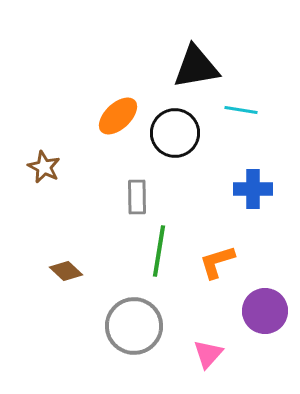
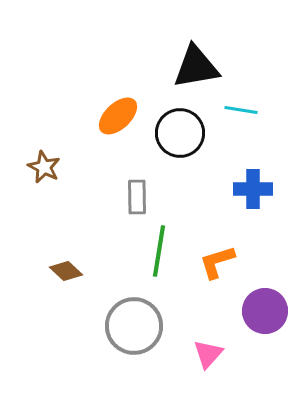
black circle: moved 5 px right
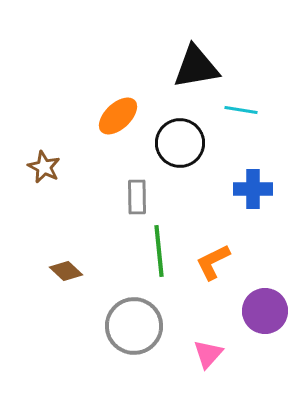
black circle: moved 10 px down
green line: rotated 15 degrees counterclockwise
orange L-shape: moved 4 px left; rotated 9 degrees counterclockwise
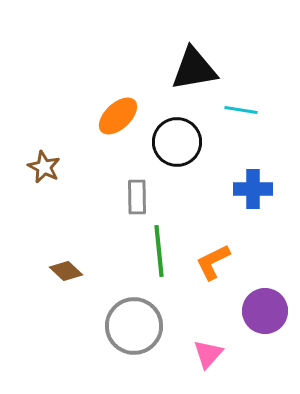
black triangle: moved 2 px left, 2 px down
black circle: moved 3 px left, 1 px up
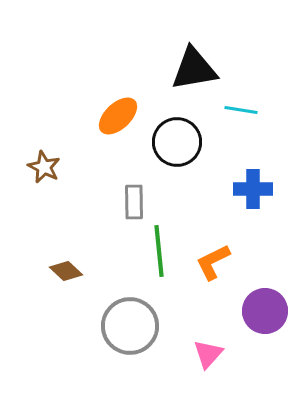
gray rectangle: moved 3 px left, 5 px down
gray circle: moved 4 px left
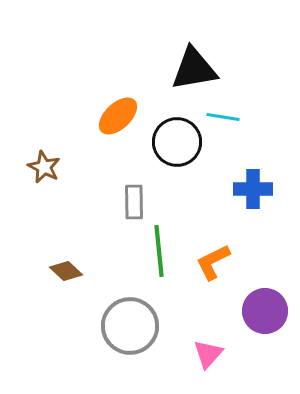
cyan line: moved 18 px left, 7 px down
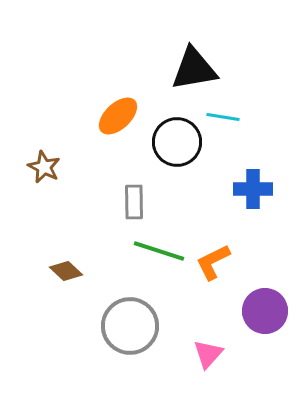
green line: rotated 66 degrees counterclockwise
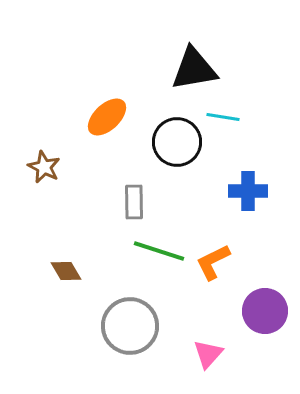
orange ellipse: moved 11 px left, 1 px down
blue cross: moved 5 px left, 2 px down
brown diamond: rotated 16 degrees clockwise
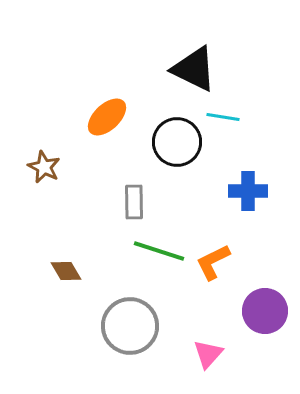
black triangle: rotated 36 degrees clockwise
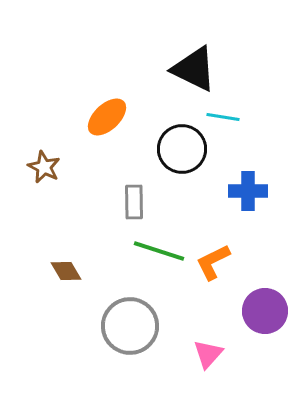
black circle: moved 5 px right, 7 px down
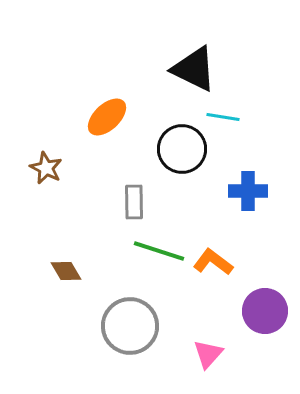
brown star: moved 2 px right, 1 px down
orange L-shape: rotated 63 degrees clockwise
